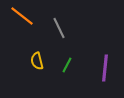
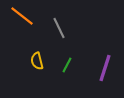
purple line: rotated 12 degrees clockwise
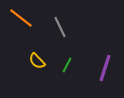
orange line: moved 1 px left, 2 px down
gray line: moved 1 px right, 1 px up
yellow semicircle: rotated 30 degrees counterclockwise
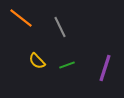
green line: rotated 42 degrees clockwise
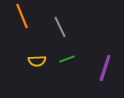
orange line: moved 1 px right, 2 px up; rotated 30 degrees clockwise
yellow semicircle: rotated 48 degrees counterclockwise
green line: moved 6 px up
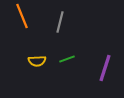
gray line: moved 5 px up; rotated 40 degrees clockwise
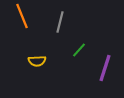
green line: moved 12 px right, 9 px up; rotated 28 degrees counterclockwise
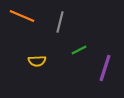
orange line: rotated 45 degrees counterclockwise
green line: rotated 21 degrees clockwise
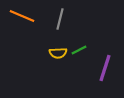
gray line: moved 3 px up
yellow semicircle: moved 21 px right, 8 px up
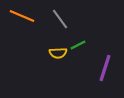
gray line: rotated 50 degrees counterclockwise
green line: moved 1 px left, 5 px up
